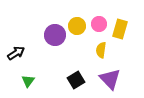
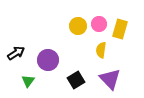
yellow circle: moved 1 px right
purple circle: moved 7 px left, 25 px down
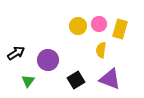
purple triangle: rotated 25 degrees counterclockwise
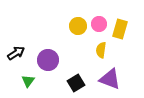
black square: moved 3 px down
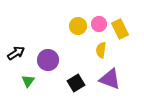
yellow rectangle: rotated 42 degrees counterclockwise
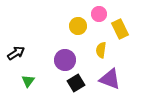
pink circle: moved 10 px up
purple circle: moved 17 px right
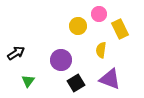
purple circle: moved 4 px left
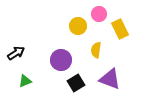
yellow semicircle: moved 5 px left
green triangle: moved 3 px left; rotated 32 degrees clockwise
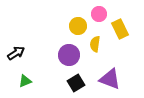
yellow semicircle: moved 1 px left, 6 px up
purple circle: moved 8 px right, 5 px up
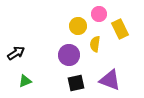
purple triangle: moved 1 px down
black square: rotated 18 degrees clockwise
